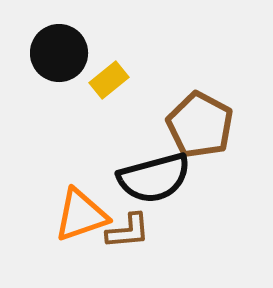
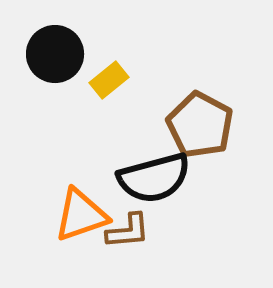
black circle: moved 4 px left, 1 px down
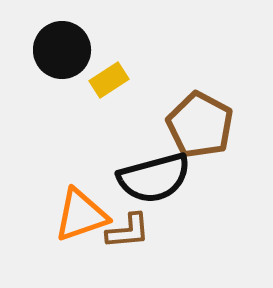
black circle: moved 7 px right, 4 px up
yellow rectangle: rotated 6 degrees clockwise
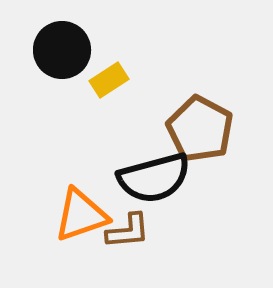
brown pentagon: moved 4 px down
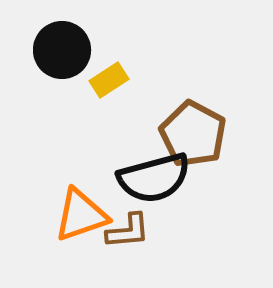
brown pentagon: moved 7 px left, 5 px down
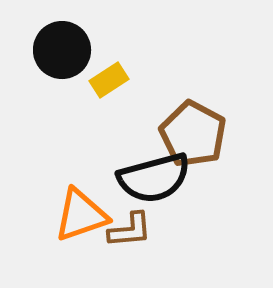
brown L-shape: moved 2 px right, 1 px up
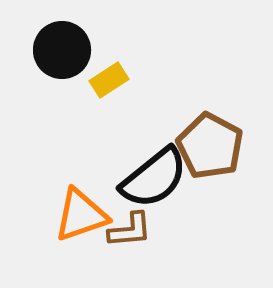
brown pentagon: moved 17 px right, 12 px down
black semicircle: rotated 24 degrees counterclockwise
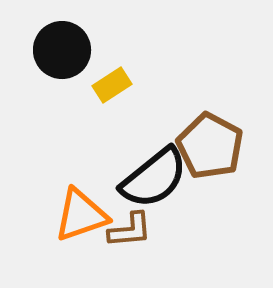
yellow rectangle: moved 3 px right, 5 px down
